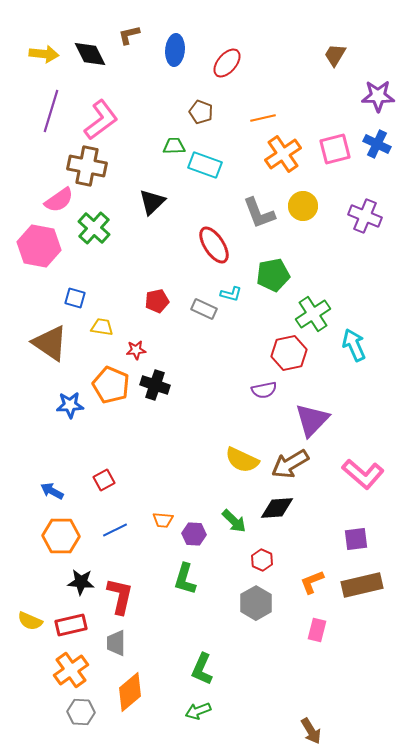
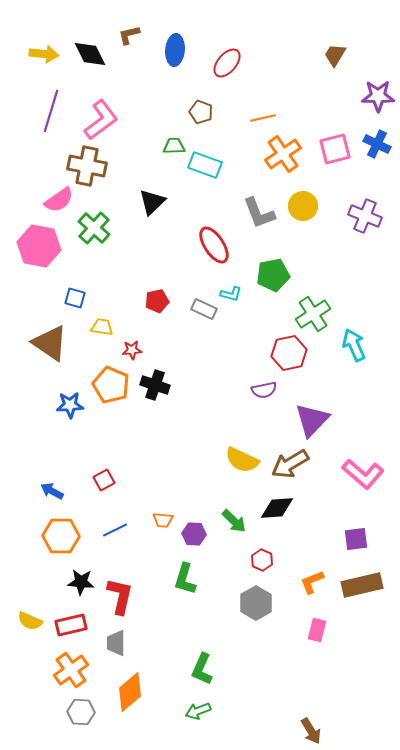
red star at (136, 350): moved 4 px left
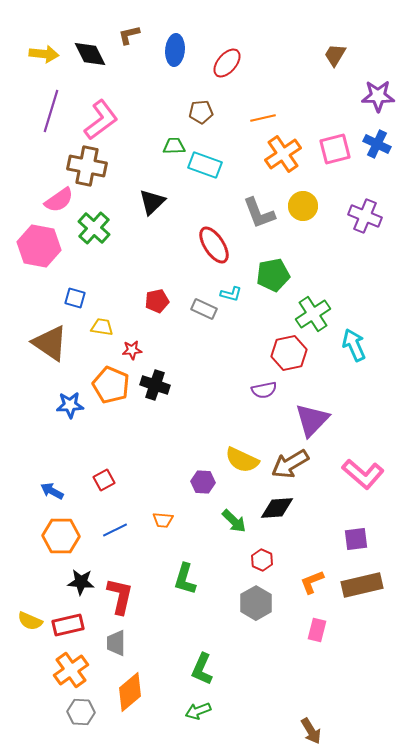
brown pentagon at (201, 112): rotated 25 degrees counterclockwise
purple hexagon at (194, 534): moved 9 px right, 52 px up
red rectangle at (71, 625): moved 3 px left
